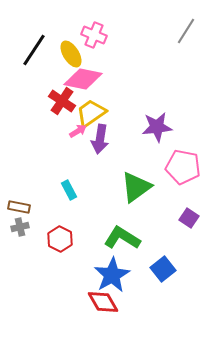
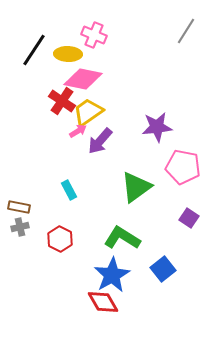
yellow ellipse: moved 3 px left; rotated 56 degrees counterclockwise
yellow trapezoid: moved 3 px left, 1 px up
purple arrow: moved 2 px down; rotated 32 degrees clockwise
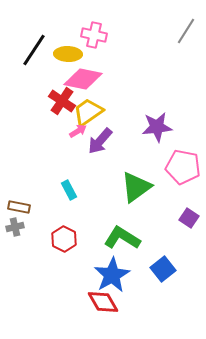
pink cross: rotated 10 degrees counterclockwise
gray cross: moved 5 px left
red hexagon: moved 4 px right
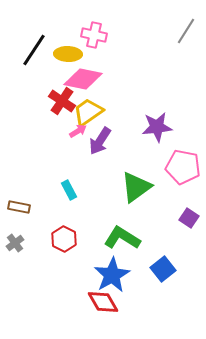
purple arrow: rotated 8 degrees counterclockwise
gray cross: moved 16 px down; rotated 24 degrees counterclockwise
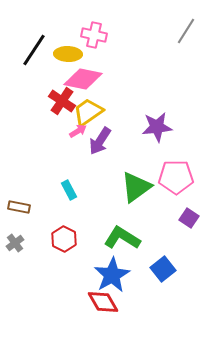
pink pentagon: moved 7 px left, 10 px down; rotated 12 degrees counterclockwise
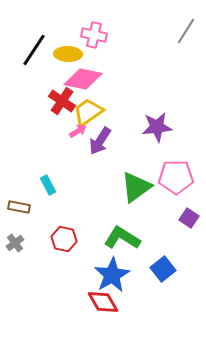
cyan rectangle: moved 21 px left, 5 px up
red hexagon: rotated 15 degrees counterclockwise
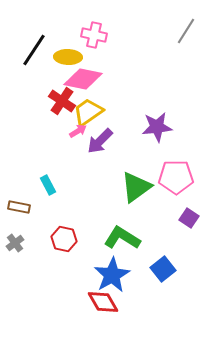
yellow ellipse: moved 3 px down
purple arrow: rotated 12 degrees clockwise
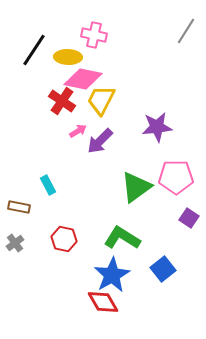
yellow trapezoid: moved 13 px right, 12 px up; rotated 28 degrees counterclockwise
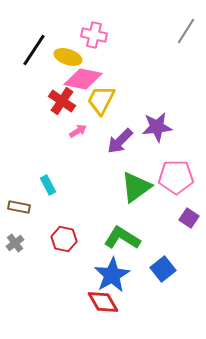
yellow ellipse: rotated 16 degrees clockwise
purple arrow: moved 20 px right
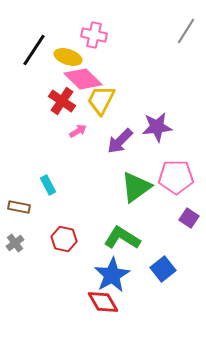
pink diamond: rotated 33 degrees clockwise
